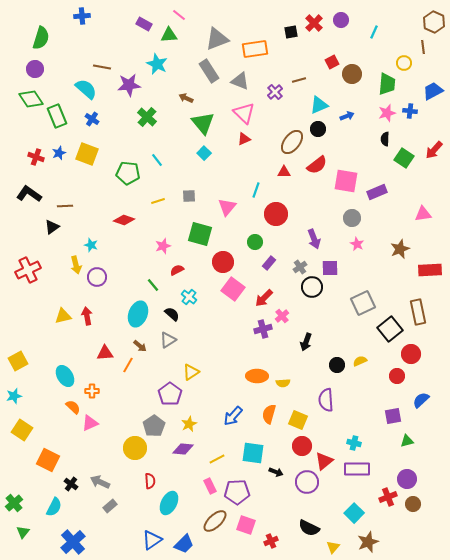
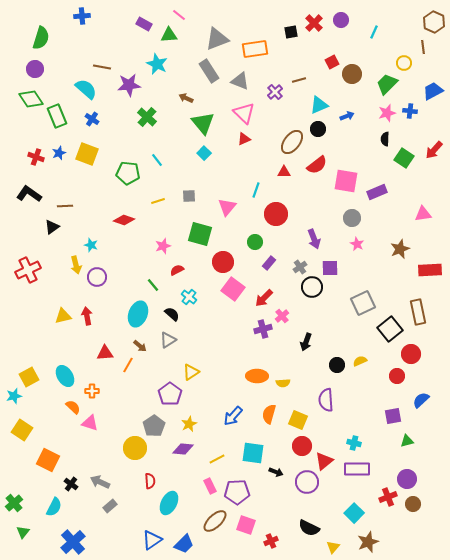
green trapezoid at (387, 84): rotated 140 degrees counterclockwise
yellow square at (18, 361): moved 11 px right, 16 px down
pink triangle at (90, 423): rotated 42 degrees clockwise
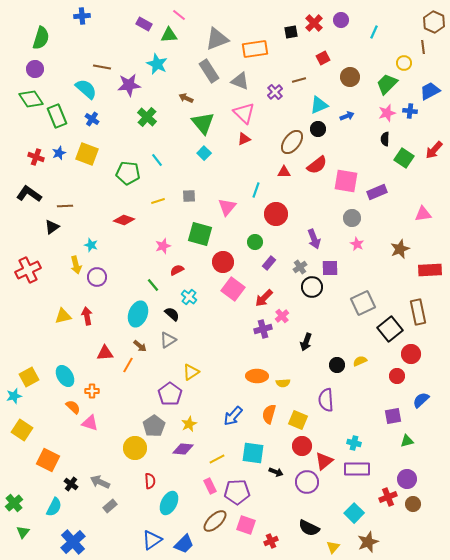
red square at (332, 62): moved 9 px left, 4 px up
brown circle at (352, 74): moved 2 px left, 3 px down
blue trapezoid at (433, 91): moved 3 px left
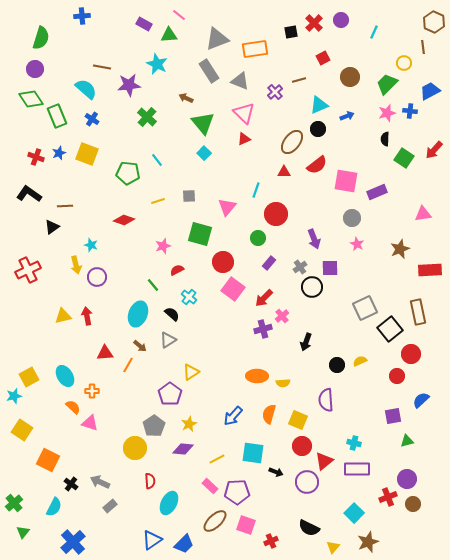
green circle at (255, 242): moved 3 px right, 4 px up
gray square at (363, 303): moved 2 px right, 5 px down
pink rectangle at (210, 486): rotated 21 degrees counterclockwise
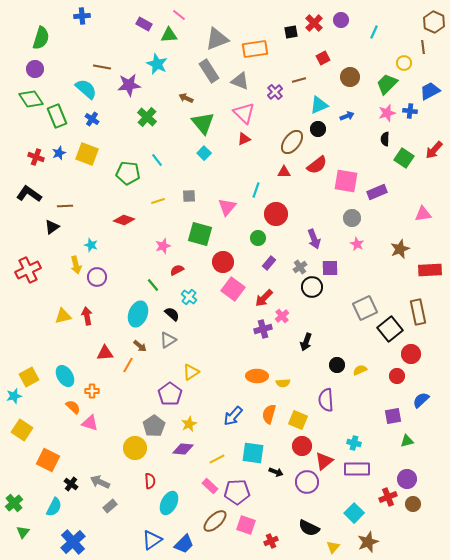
yellow semicircle at (360, 361): moved 9 px down
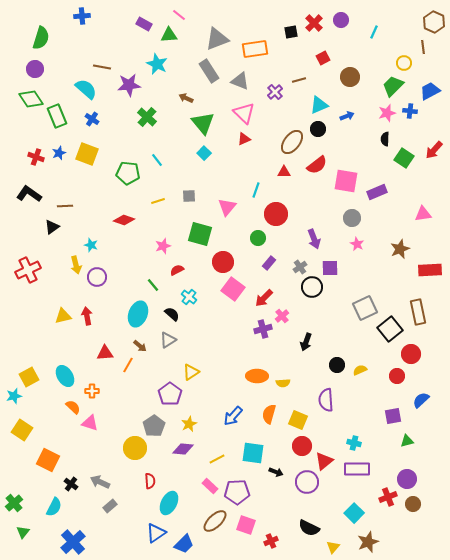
green trapezoid at (387, 84): moved 6 px right, 2 px down
blue triangle at (152, 540): moved 4 px right, 7 px up
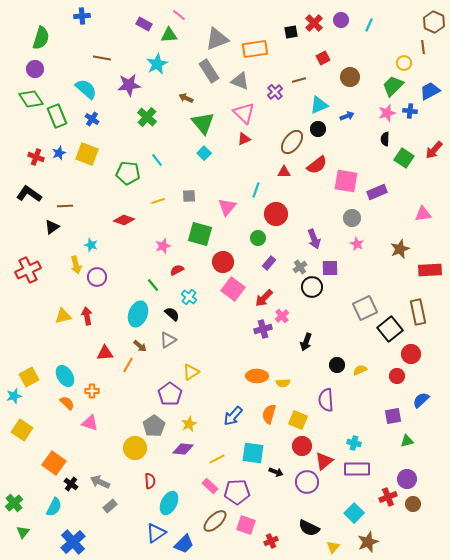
cyan line at (374, 32): moved 5 px left, 7 px up
cyan star at (157, 64): rotated 20 degrees clockwise
brown line at (102, 67): moved 9 px up
orange semicircle at (73, 407): moved 6 px left, 4 px up
orange square at (48, 460): moved 6 px right, 3 px down; rotated 10 degrees clockwise
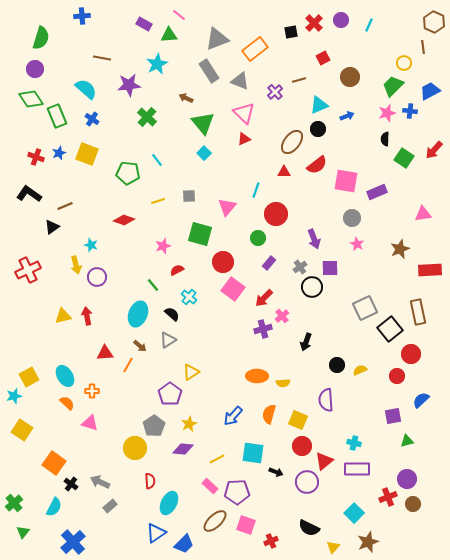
orange rectangle at (255, 49): rotated 30 degrees counterclockwise
brown line at (65, 206): rotated 21 degrees counterclockwise
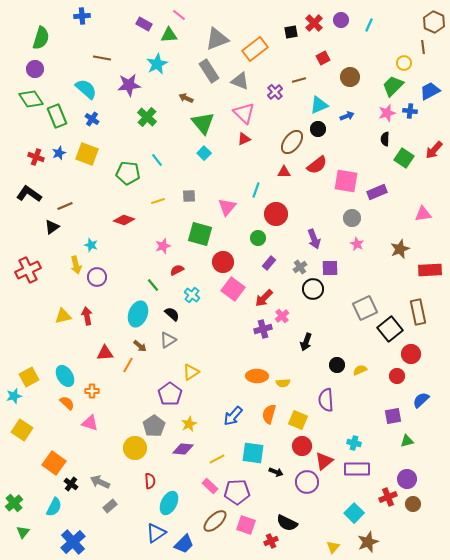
black circle at (312, 287): moved 1 px right, 2 px down
cyan cross at (189, 297): moved 3 px right, 2 px up
black semicircle at (309, 528): moved 22 px left, 5 px up
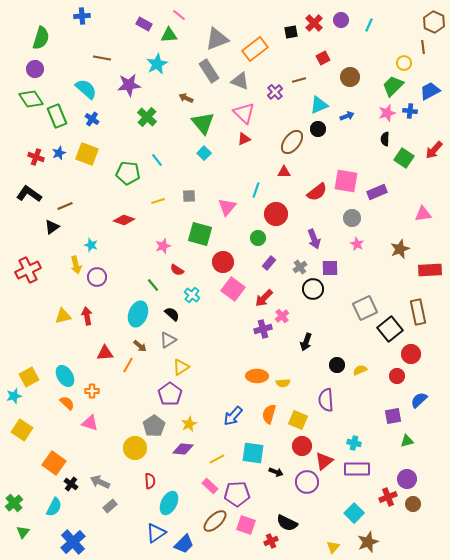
red semicircle at (317, 165): moved 27 px down
red semicircle at (177, 270): rotated 120 degrees counterclockwise
yellow triangle at (191, 372): moved 10 px left, 5 px up
blue semicircle at (421, 400): moved 2 px left
purple pentagon at (237, 492): moved 2 px down
